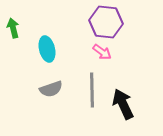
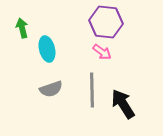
green arrow: moved 9 px right
black arrow: rotated 8 degrees counterclockwise
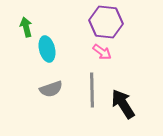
green arrow: moved 4 px right, 1 px up
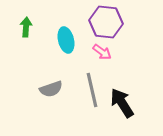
green arrow: rotated 18 degrees clockwise
cyan ellipse: moved 19 px right, 9 px up
gray line: rotated 12 degrees counterclockwise
black arrow: moved 1 px left, 1 px up
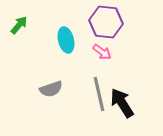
green arrow: moved 7 px left, 2 px up; rotated 36 degrees clockwise
gray line: moved 7 px right, 4 px down
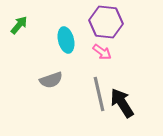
gray semicircle: moved 9 px up
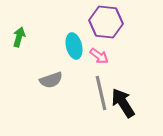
green arrow: moved 12 px down; rotated 24 degrees counterclockwise
cyan ellipse: moved 8 px right, 6 px down
pink arrow: moved 3 px left, 4 px down
gray line: moved 2 px right, 1 px up
black arrow: moved 1 px right
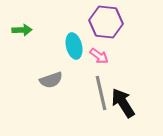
green arrow: moved 3 px right, 7 px up; rotated 72 degrees clockwise
